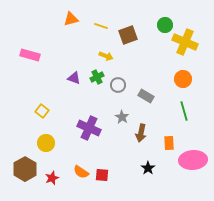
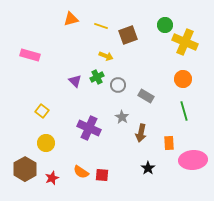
purple triangle: moved 1 px right, 3 px down; rotated 24 degrees clockwise
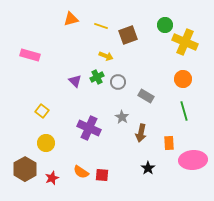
gray circle: moved 3 px up
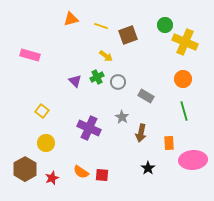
yellow arrow: rotated 16 degrees clockwise
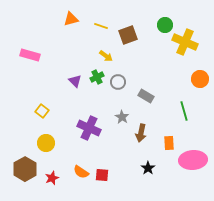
orange circle: moved 17 px right
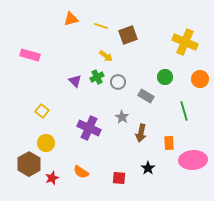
green circle: moved 52 px down
brown hexagon: moved 4 px right, 5 px up
red square: moved 17 px right, 3 px down
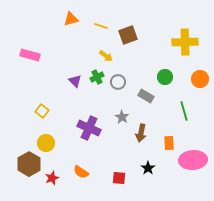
yellow cross: rotated 25 degrees counterclockwise
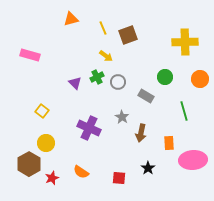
yellow line: moved 2 px right, 2 px down; rotated 48 degrees clockwise
purple triangle: moved 2 px down
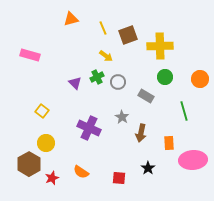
yellow cross: moved 25 px left, 4 px down
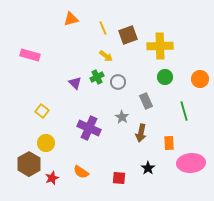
gray rectangle: moved 5 px down; rotated 35 degrees clockwise
pink ellipse: moved 2 px left, 3 px down
